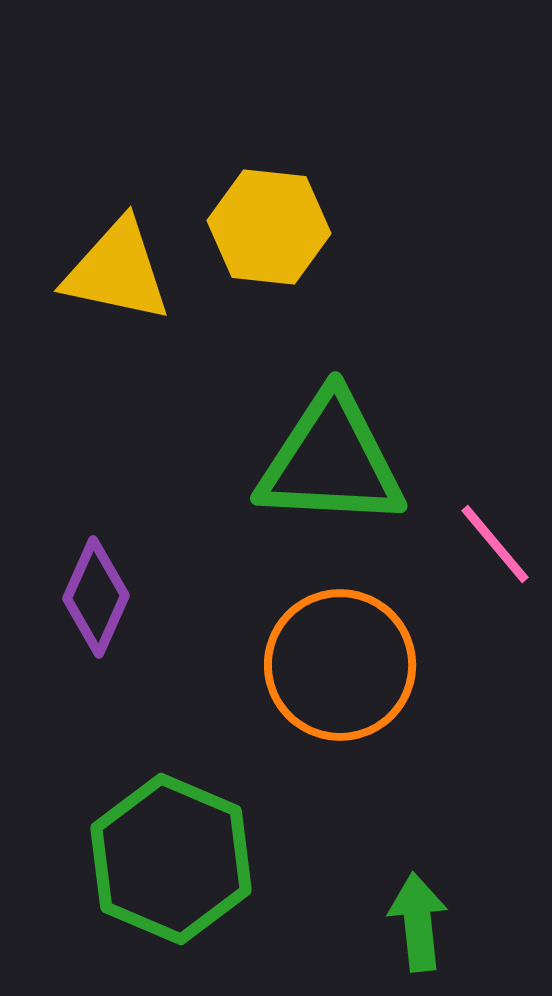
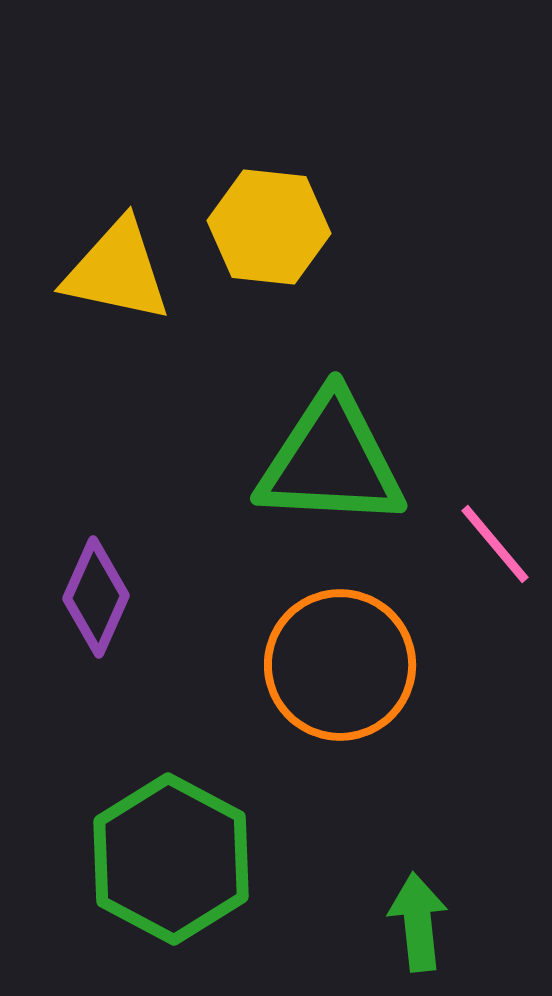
green hexagon: rotated 5 degrees clockwise
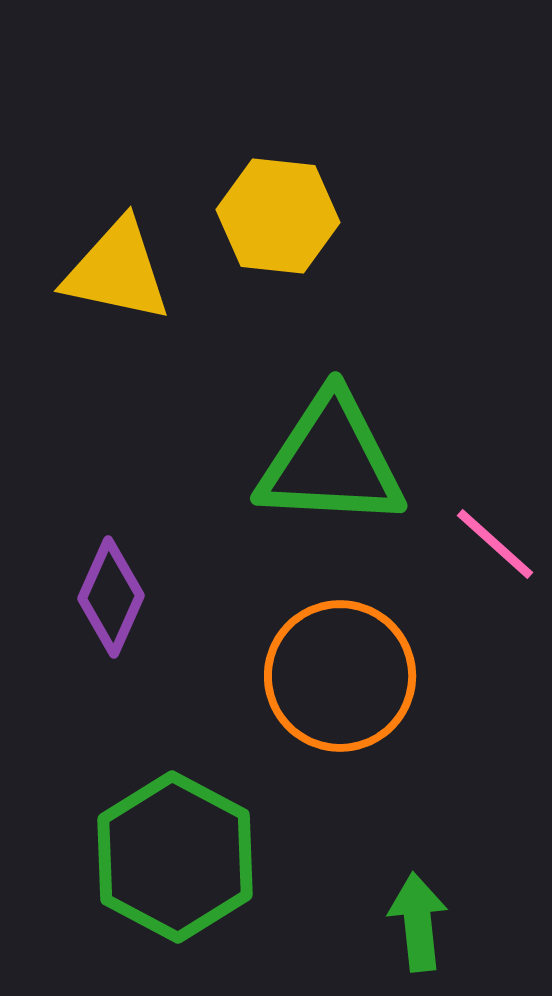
yellow hexagon: moved 9 px right, 11 px up
pink line: rotated 8 degrees counterclockwise
purple diamond: moved 15 px right
orange circle: moved 11 px down
green hexagon: moved 4 px right, 2 px up
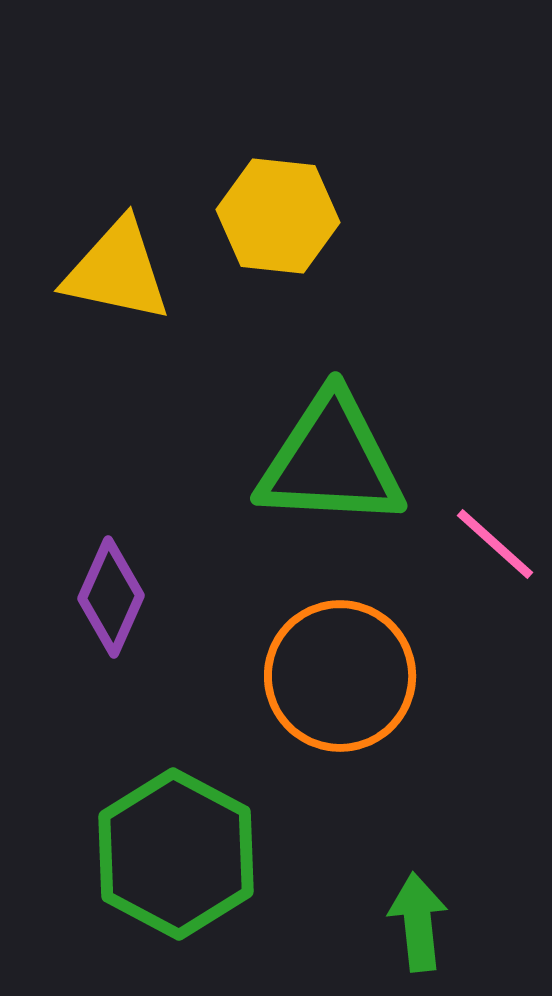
green hexagon: moved 1 px right, 3 px up
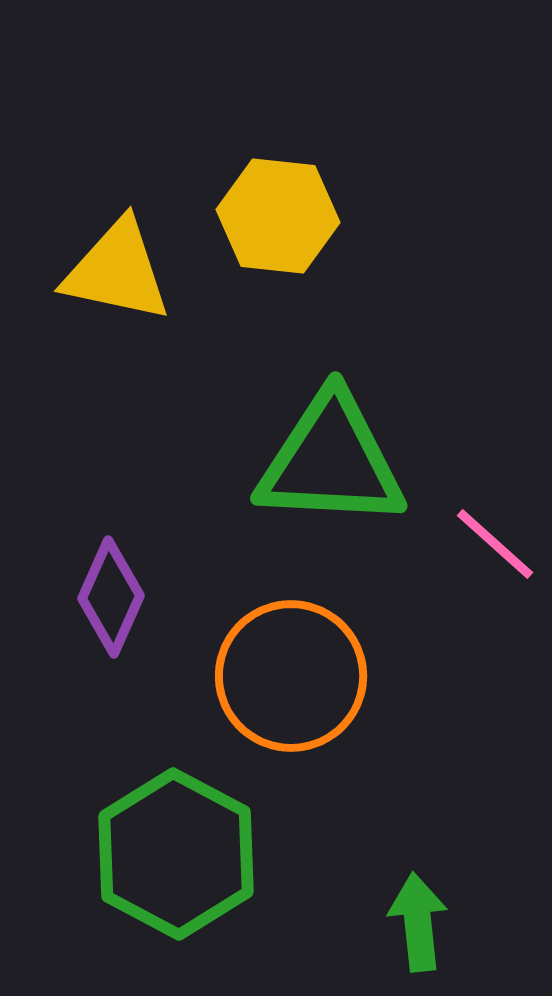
orange circle: moved 49 px left
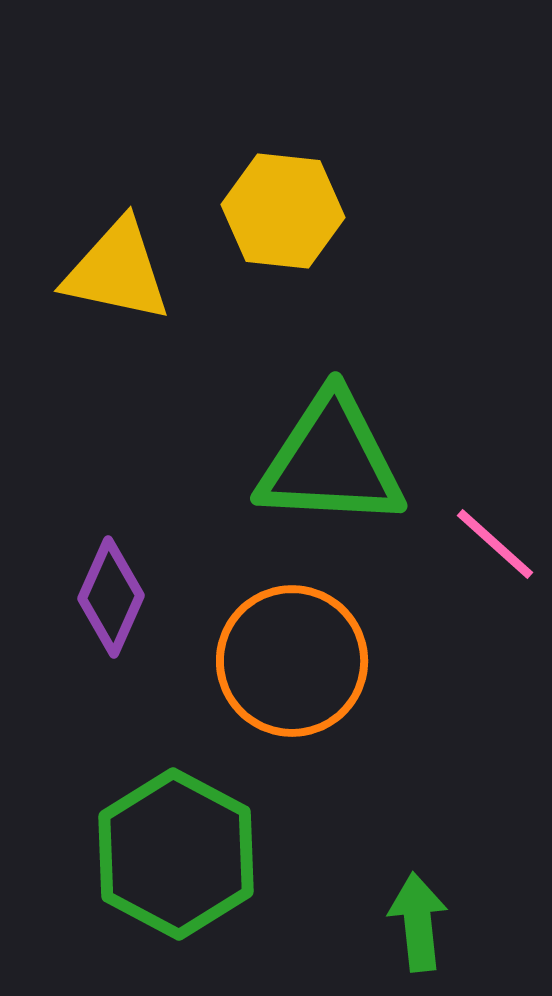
yellow hexagon: moved 5 px right, 5 px up
orange circle: moved 1 px right, 15 px up
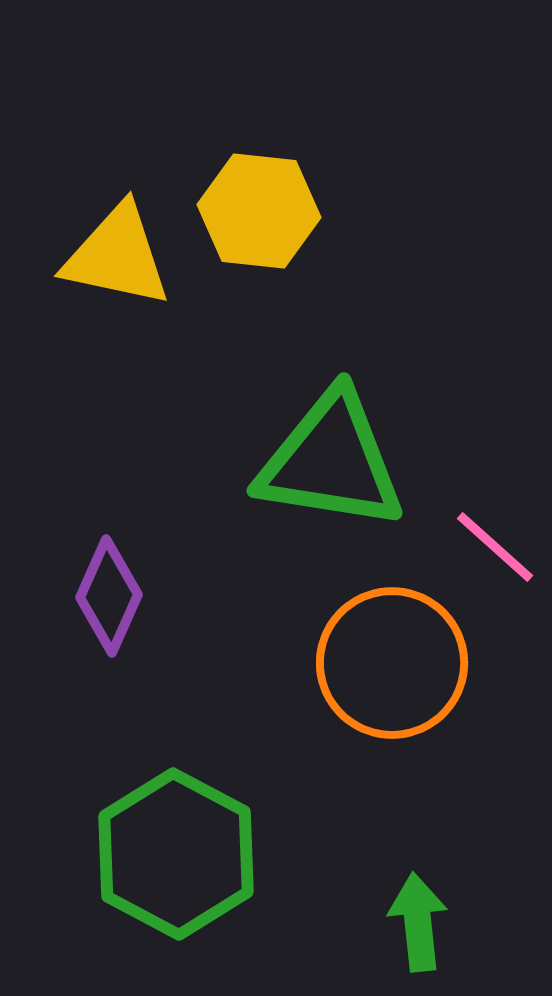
yellow hexagon: moved 24 px left
yellow triangle: moved 15 px up
green triangle: rotated 6 degrees clockwise
pink line: moved 3 px down
purple diamond: moved 2 px left, 1 px up
orange circle: moved 100 px right, 2 px down
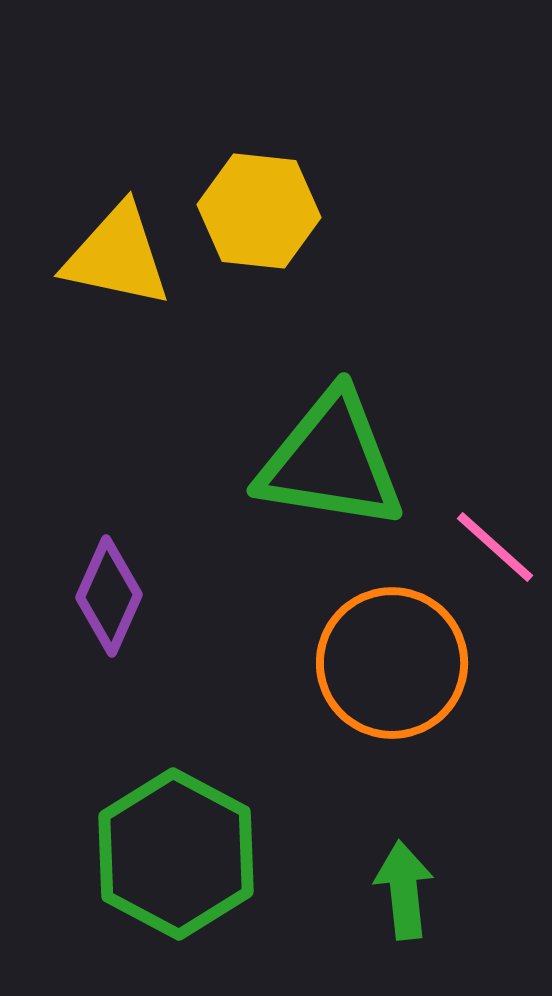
green arrow: moved 14 px left, 32 px up
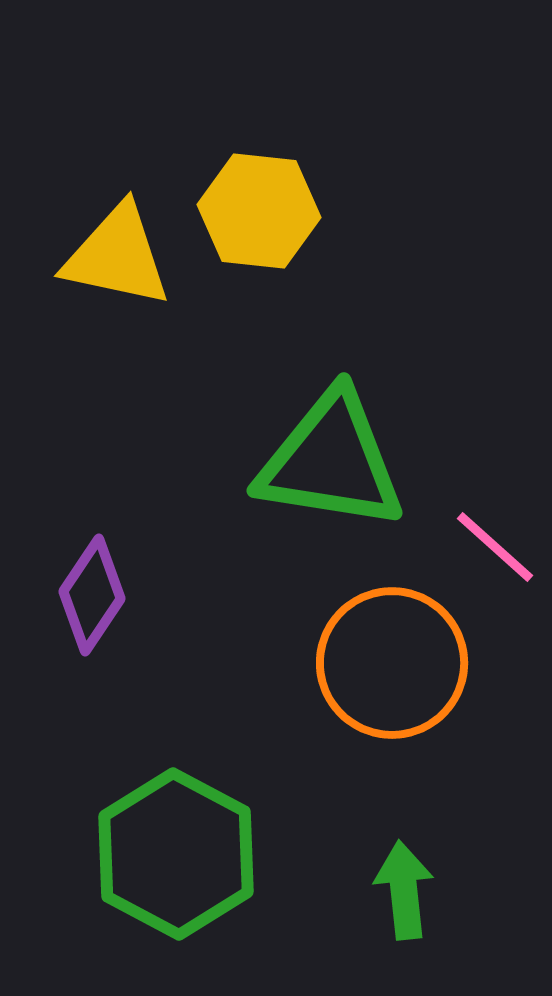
purple diamond: moved 17 px left, 1 px up; rotated 10 degrees clockwise
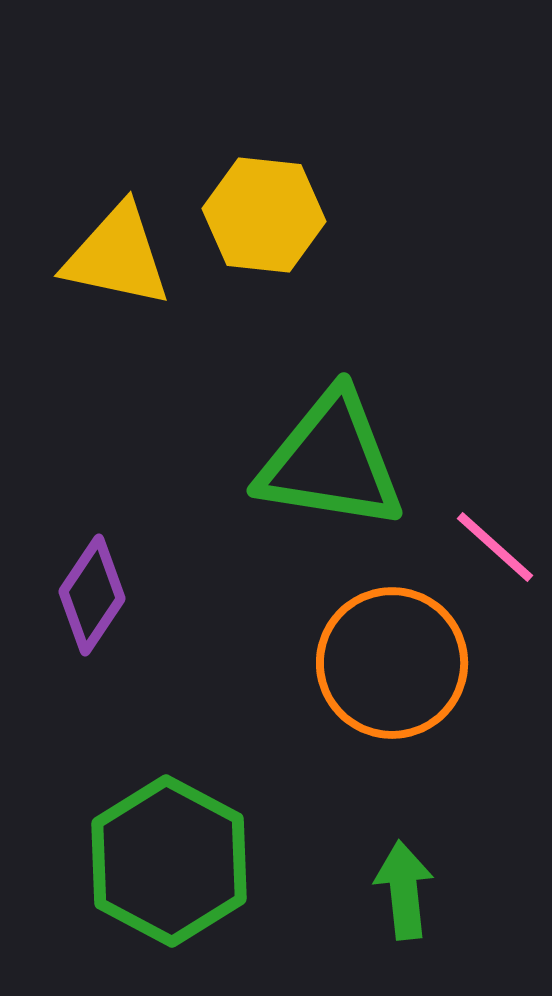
yellow hexagon: moved 5 px right, 4 px down
green hexagon: moved 7 px left, 7 px down
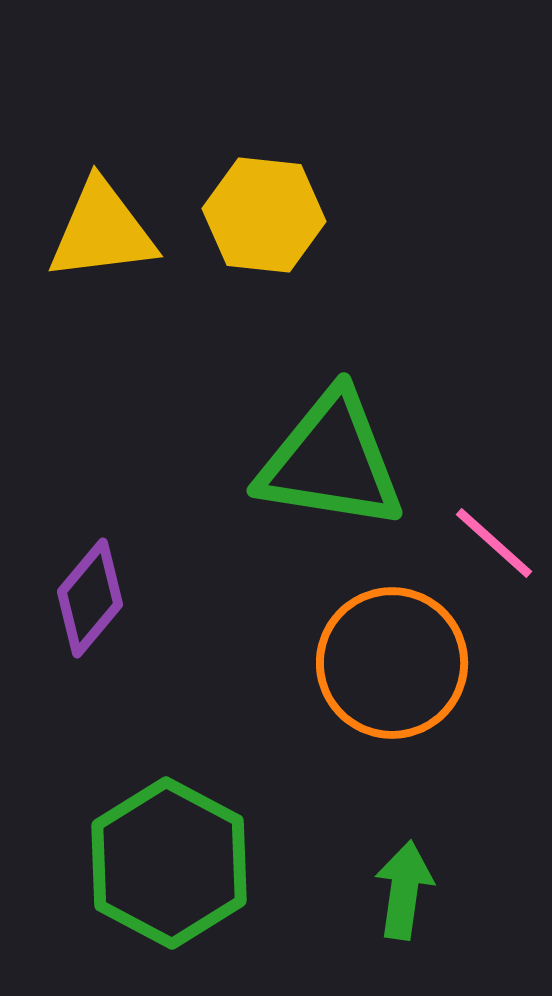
yellow triangle: moved 15 px left, 25 px up; rotated 19 degrees counterclockwise
pink line: moved 1 px left, 4 px up
purple diamond: moved 2 px left, 3 px down; rotated 6 degrees clockwise
green hexagon: moved 2 px down
green arrow: rotated 14 degrees clockwise
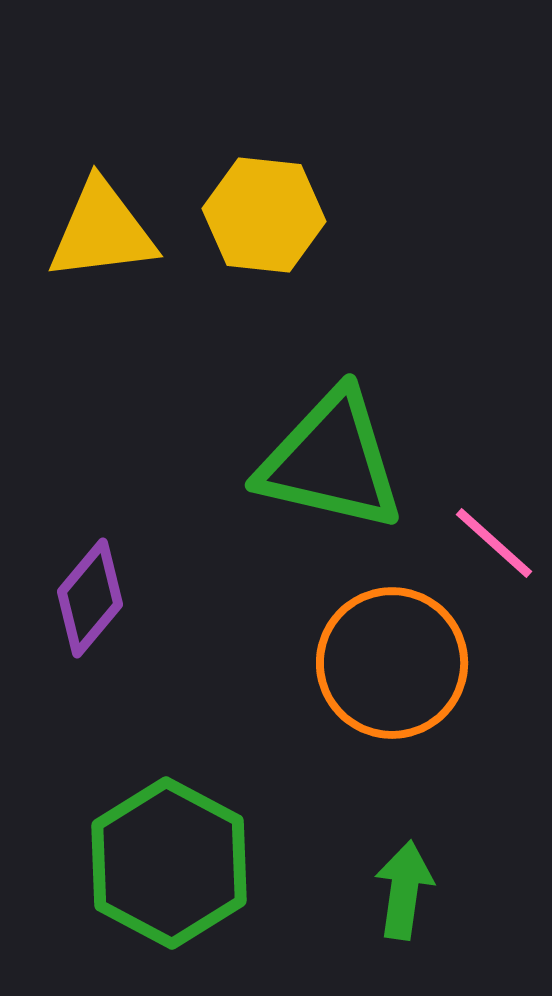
green triangle: rotated 4 degrees clockwise
